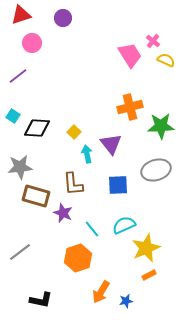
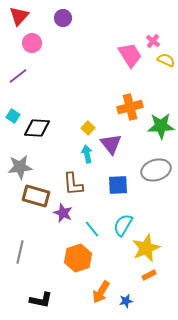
red triangle: moved 2 px left, 1 px down; rotated 30 degrees counterclockwise
yellow square: moved 14 px right, 4 px up
cyan semicircle: moved 1 px left; rotated 35 degrees counterclockwise
gray line: rotated 40 degrees counterclockwise
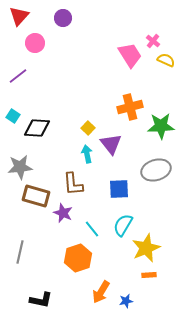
pink circle: moved 3 px right
blue square: moved 1 px right, 4 px down
orange rectangle: rotated 24 degrees clockwise
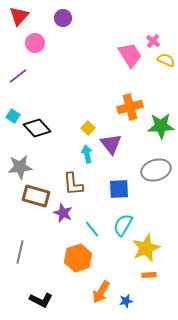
black diamond: rotated 44 degrees clockwise
black L-shape: rotated 15 degrees clockwise
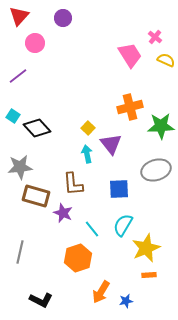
pink cross: moved 2 px right, 4 px up
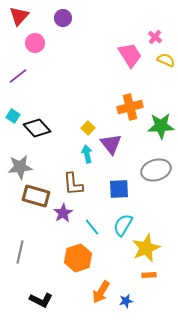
purple star: rotated 18 degrees clockwise
cyan line: moved 2 px up
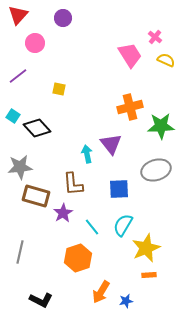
red triangle: moved 1 px left, 1 px up
yellow square: moved 29 px left, 39 px up; rotated 32 degrees counterclockwise
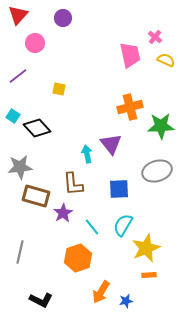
pink trapezoid: rotated 20 degrees clockwise
gray ellipse: moved 1 px right, 1 px down
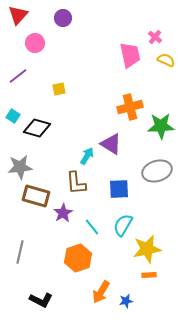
yellow square: rotated 24 degrees counterclockwise
black diamond: rotated 32 degrees counterclockwise
purple triangle: rotated 20 degrees counterclockwise
cyan arrow: moved 2 px down; rotated 42 degrees clockwise
brown L-shape: moved 3 px right, 1 px up
yellow star: moved 1 px right, 1 px down; rotated 12 degrees clockwise
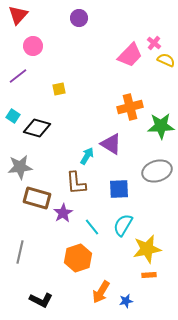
purple circle: moved 16 px right
pink cross: moved 1 px left, 6 px down
pink circle: moved 2 px left, 3 px down
pink trapezoid: rotated 56 degrees clockwise
brown rectangle: moved 1 px right, 2 px down
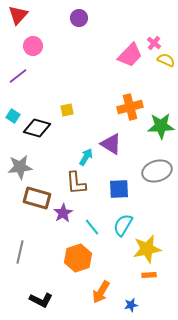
yellow square: moved 8 px right, 21 px down
cyan arrow: moved 1 px left, 1 px down
blue star: moved 5 px right, 4 px down
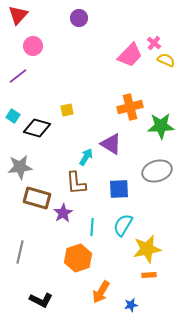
cyan line: rotated 42 degrees clockwise
